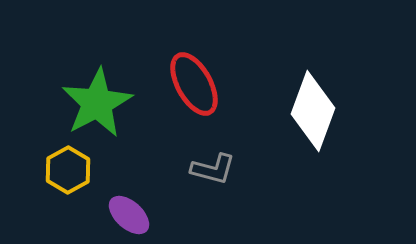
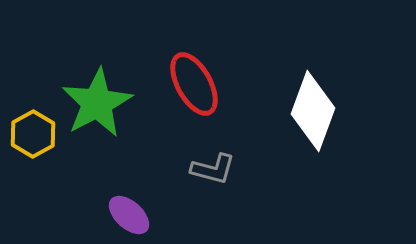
yellow hexagon: moved 35 px left, 36 px up
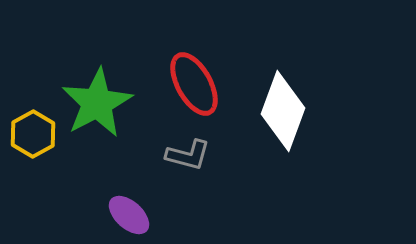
white diamond: moved 30 px left
gray L-shape: moved 25 px left, 14 px up
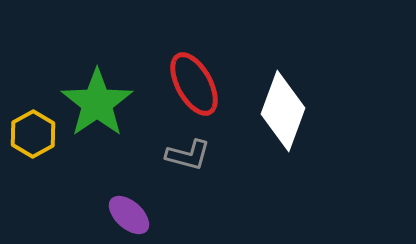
green star: rotated 6 degrees counterclockwise
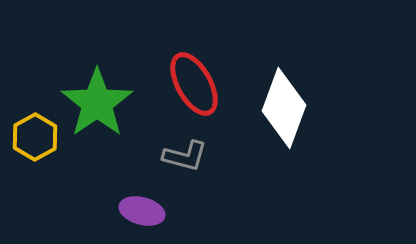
white diamond: moved 1 px right, 3 px up
yellow hexagon: moved 2 px right, 3 px down
gray L-shape: moved 3 px left, 1 px down
purple ellipse: moved 13 px right, 4 px up; rotated 27 degrees counterclockwise
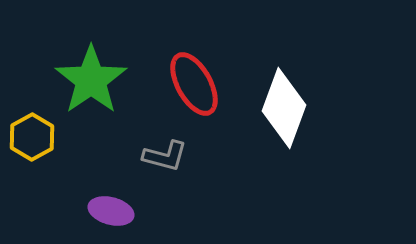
green star: moved 6 px left, 23 px up
yellow hexagon: moved 3 px left
gray L-shape: moved 20 px left
purple ellipse: moved 31 px left
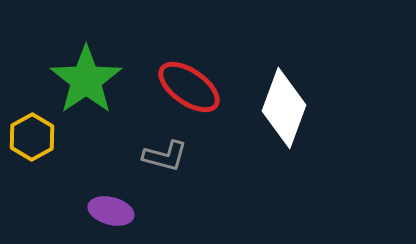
green star: moved 5 px left
red ellipse: moved 5 px left, 3 px down; rotated 26 degrees counterclockwise
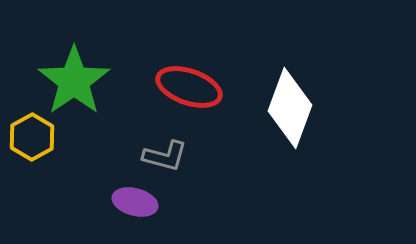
green star: moved 12 px left, 1 px down
red ellipse: rotated 16 degrees counterclockwise
white diamond: moved 6 px right
purple ellipse: moved 24 px right, 9 px up
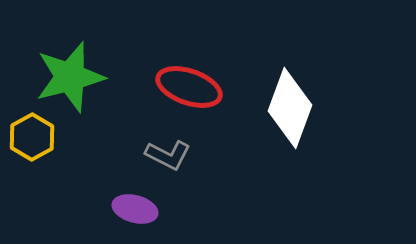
green star: moved 4 px left, 4 px up; rotated 20 degrees clockwise
gray L-shape: moved 3 px right, 1 px up; rotated 12 degrees clockwise
purple ellipse: moved 7 px down
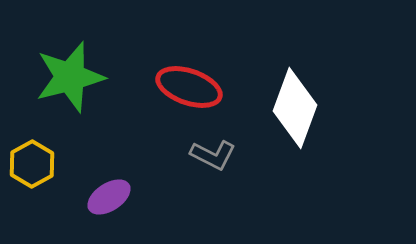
white diamond: moved 5 px right
yellow hexagon: moved 27 px down
gray L-shape: moved 45 px right
purple ellipse: moved 26 px left, 12 px up; rotated 48 degrees counterclockwise
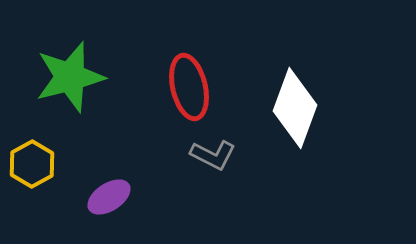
red ellipse: rotated 58 degrees clockwise
